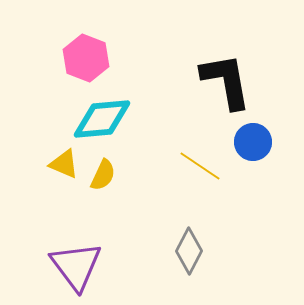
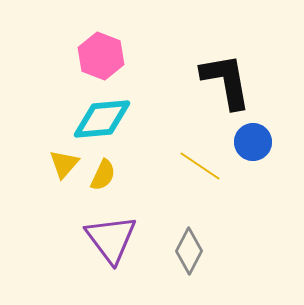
pink hexagon: moved 15 px right, 2 px up
yellow triangle: rotated 48 degrees clockwise
purple triangle: moved 35 px right, 27 px up
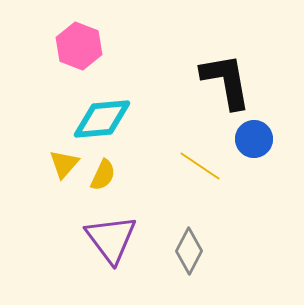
pink hexagon: moved 22 px left, 10 px up
blue circle: moved 1 px right, 3 px up
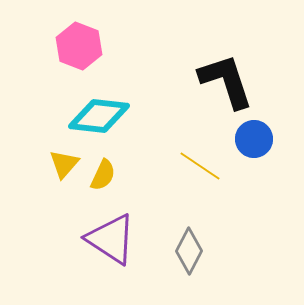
black L-shape: rotated 8 degrees counterclockwise
cyan diamond: moved 3 px left, 3 px up; rotated 12 degrees clockwise
purple triangle: rotated 20 degrees counterclockwise
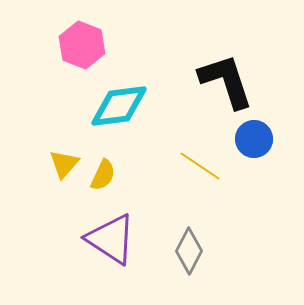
pink hexagon: moved 3 px right, 1 px up
cyan diamond: moved 20 px right, 10 px up; rotated 14 degrees counterclockwise
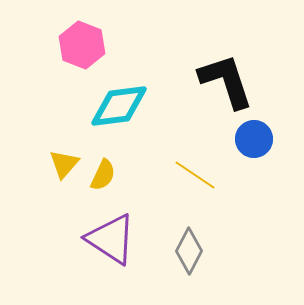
yellow line: moved 5 px left, 9 px down
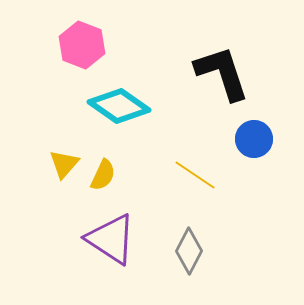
black L-shape: moved 4 px left, 8 px up
cyan diamond: rotated 42 degrees clockwise
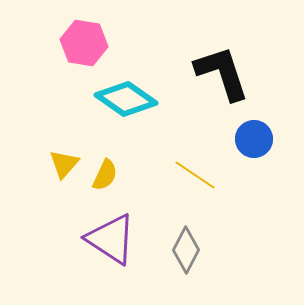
pink hexagon: moved 2 px right, 2 px up; rotated 12 degrees counterclockwise
cyan diamond: moved 7 px right, 7 px up
yellow semicircle: moved 2 px right
gray diamond: moved 3 px left, 1 px up
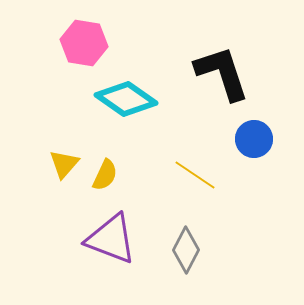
purple triangle: rotated 12 degrees counterclockwise
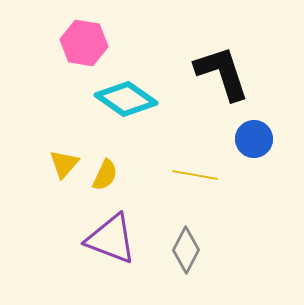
yellow line: rotated 24 degrees counterclockwise
